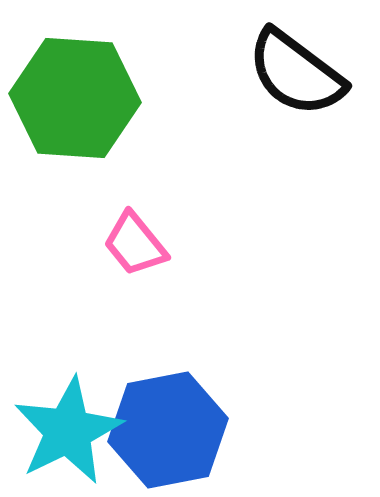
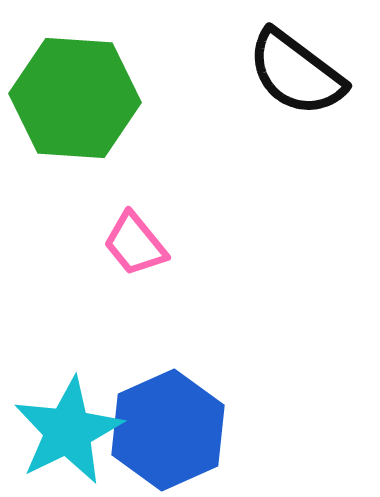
blue hexagon: rotated 13 degrees counterclockwise
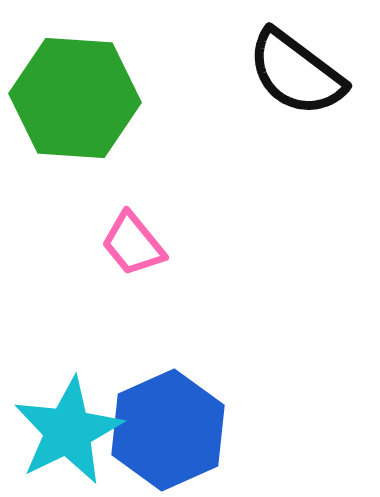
pink trapezoid: moved 2 px left
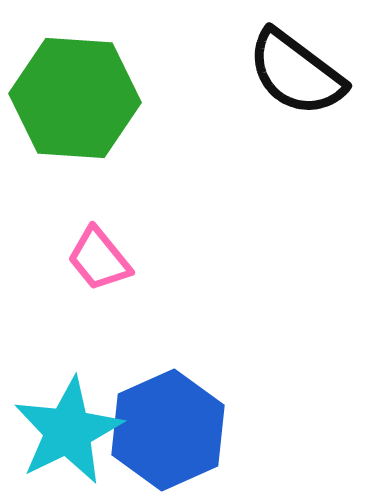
pink trapezoid: moved 34 px left, 15 px down
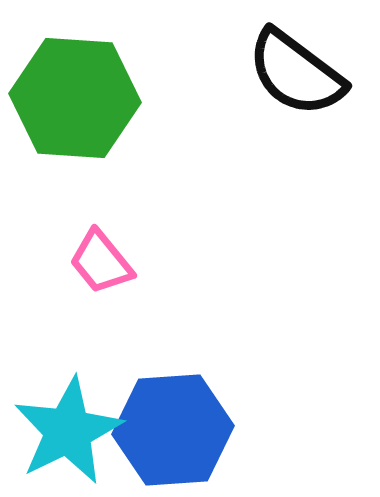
pink trapezoid: moved 2 px right, 3 px down
blue hexagon: moved 5 px right; rotated 20 degrees clockwise
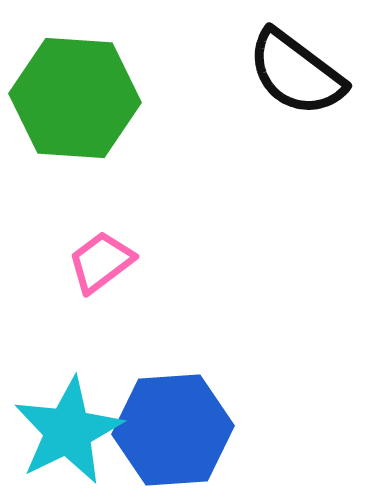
pink trapezoid: rotated 92 degrees clockwise
